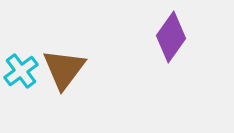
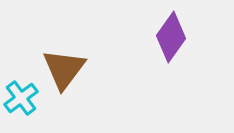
cyan cross: moved 27 px down
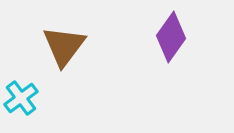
brown triangle: moved 23 px up
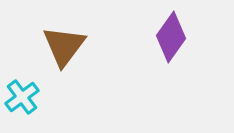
cyan cross: moved 1 px right, 1 px up
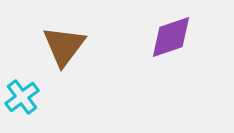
purple diamond: rotated 36 degrees clockwise
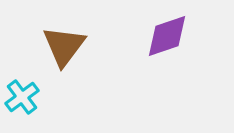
purple diamond: moved 4 px left, 1 px up
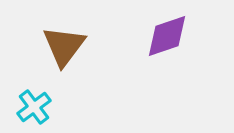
cyan cross: moved 12 px right, 10 px down
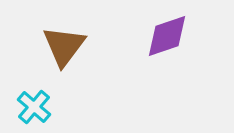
cyan cross: rotated 12 degrees counterclockwise
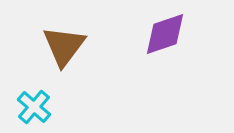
purple diamond: moved 2 px left, 2 px up
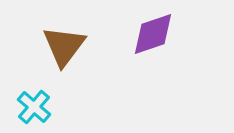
purple diamond: moved 12 px left
